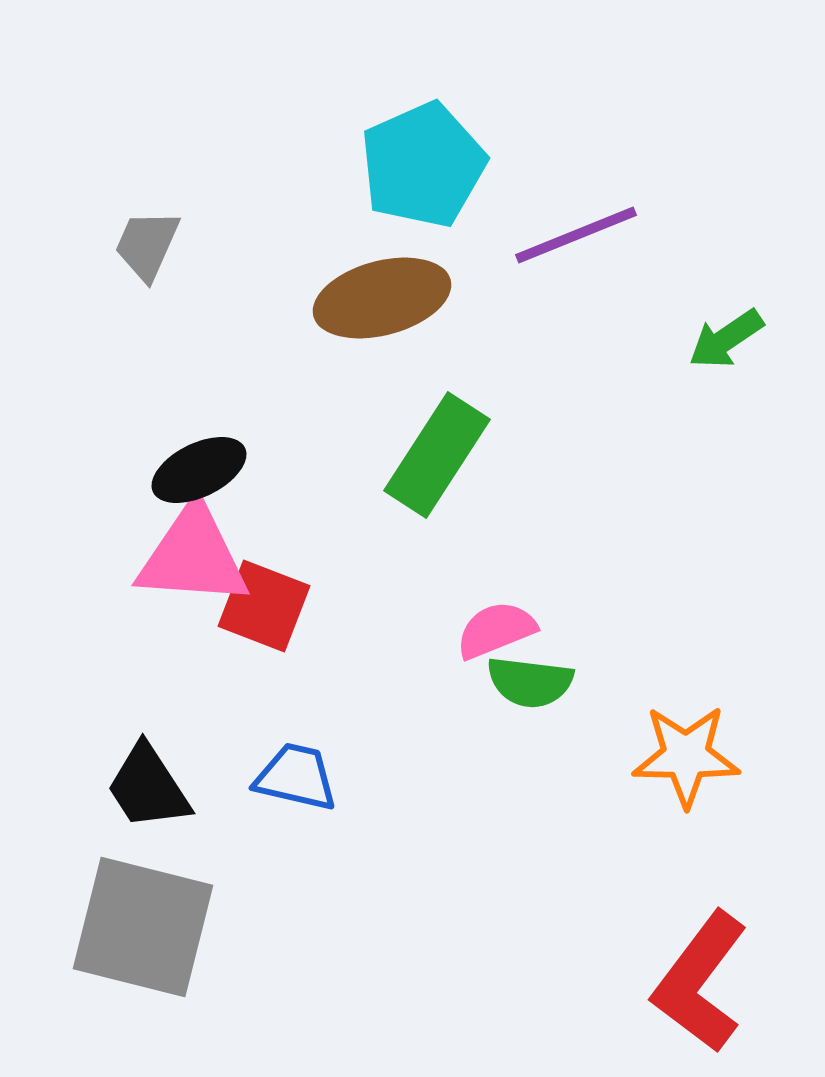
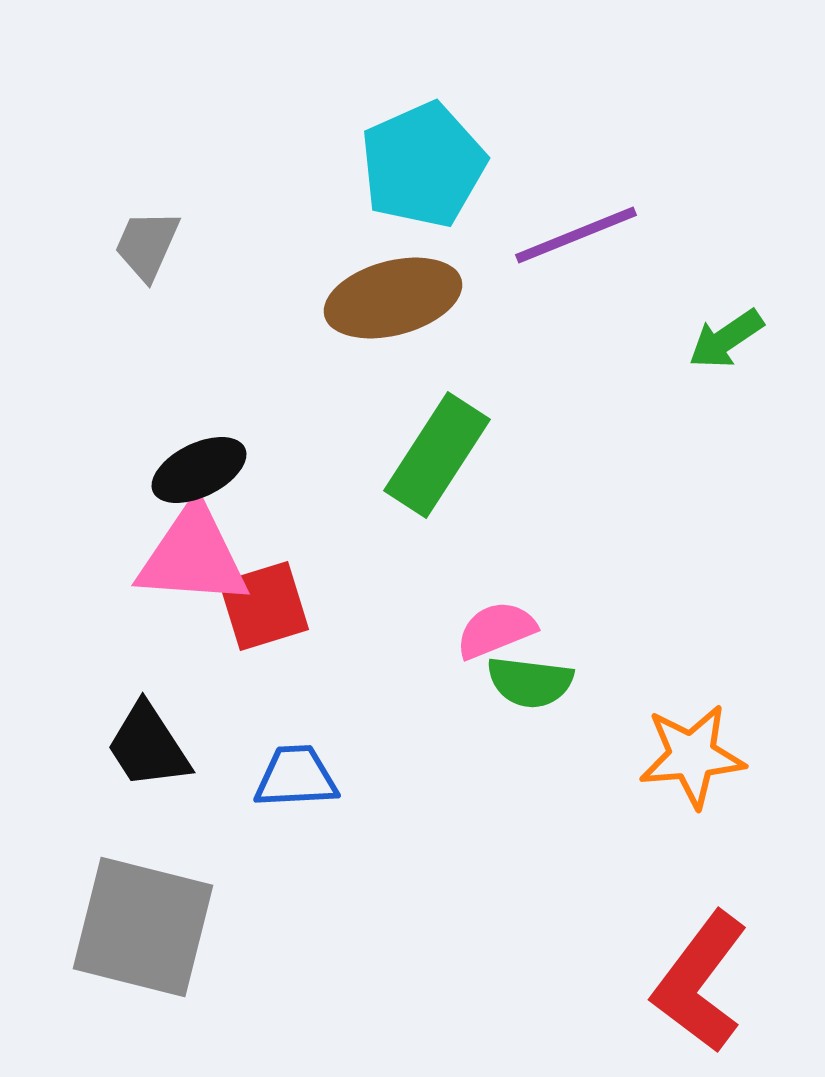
brown ellipse: moved 11 px right
red square: rotated 38 degrees counterclockwise
orange star: moved 6 px right; rotated 6 degrees counterclockwise
blue trapezoid: rotated 16 degrees counterclockwise
black trapezoid: moved 41 px up
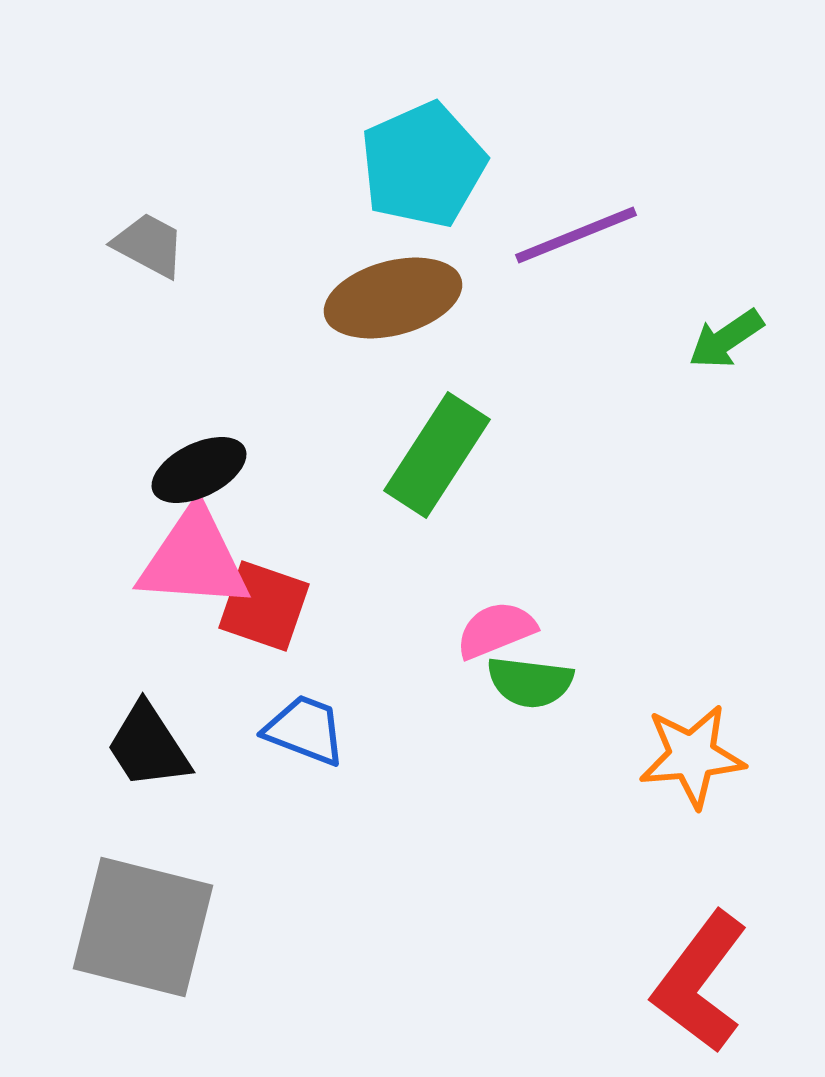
gray trapezoid: moved 2 px right; rotated 94 degrees clockwise
pink triangle: moved 1 px right, 3 px down
red square: rotated 36 degrees clockwise
blue trapezoid: moved 9 px right, 47 px up; rotated 24 degrees clockwise
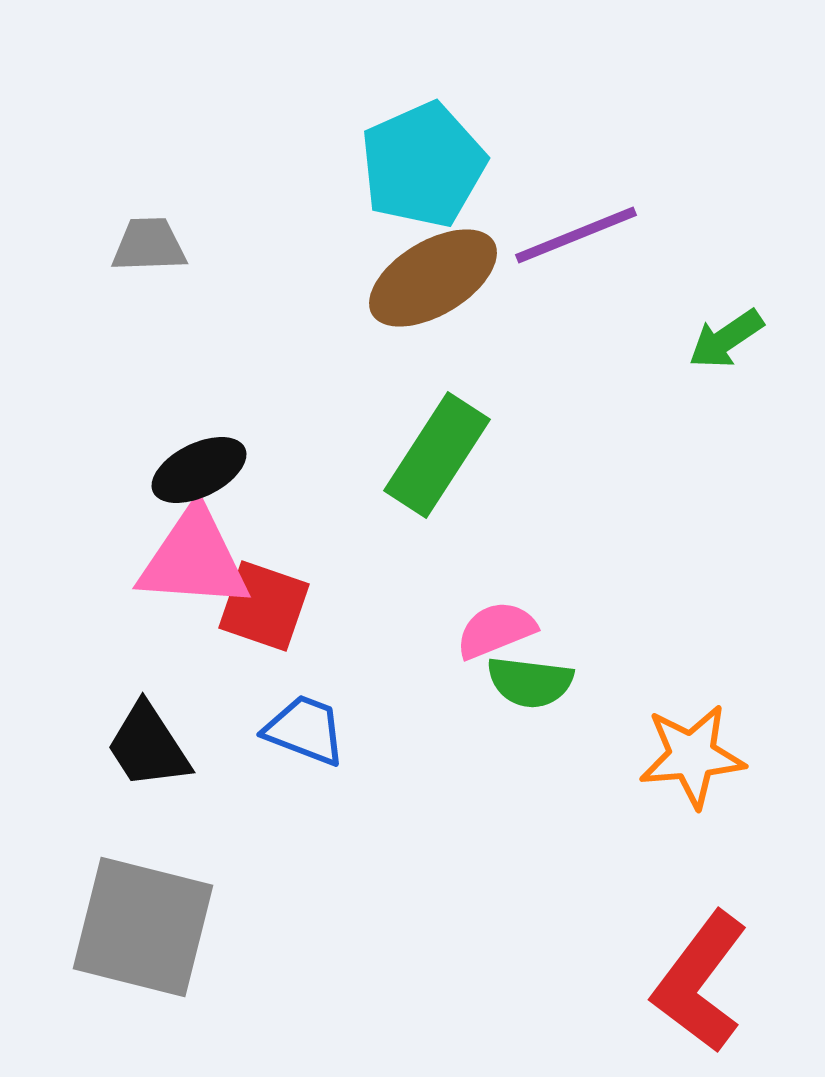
gray trapezoid: rotated 30 degrees counterclockwise
brown ellipse: moved 40 px right, 20 px up; rotated 16 degrees counterclockwise
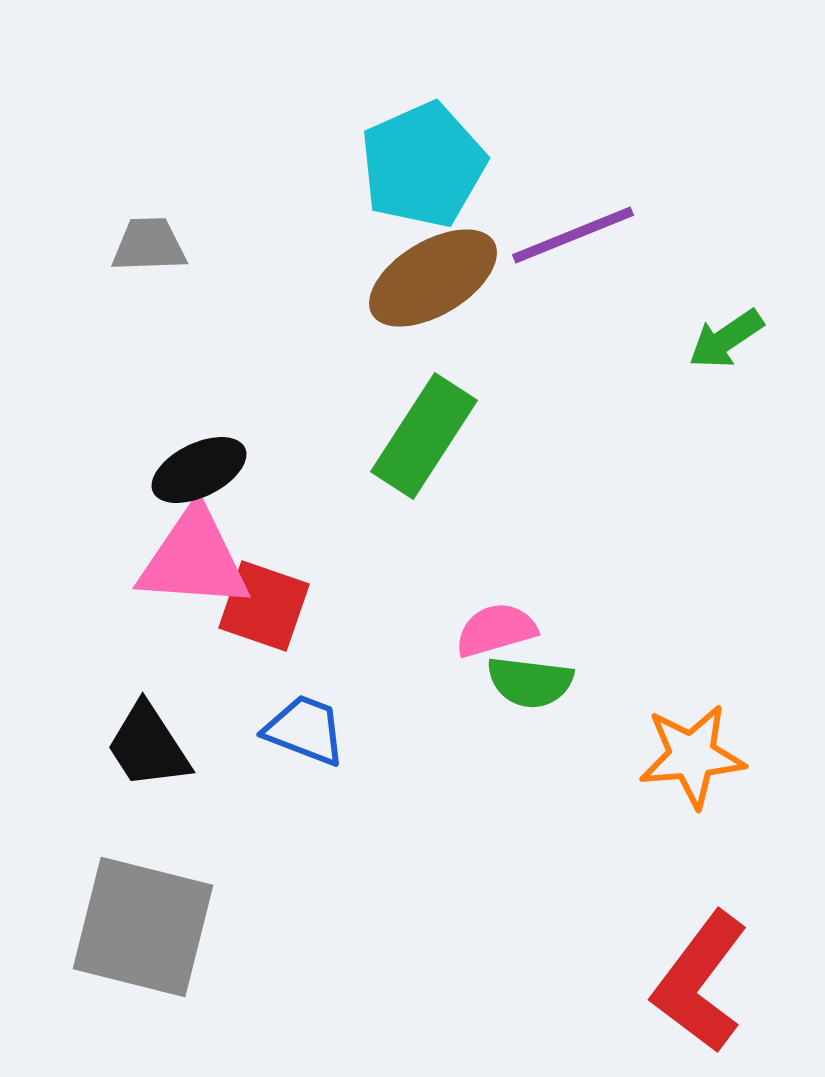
purple line: moved 3 px left
green rectangle: moved 13 px left, 19 px up
pink semicircle: rotated 6 degrees clockwise
